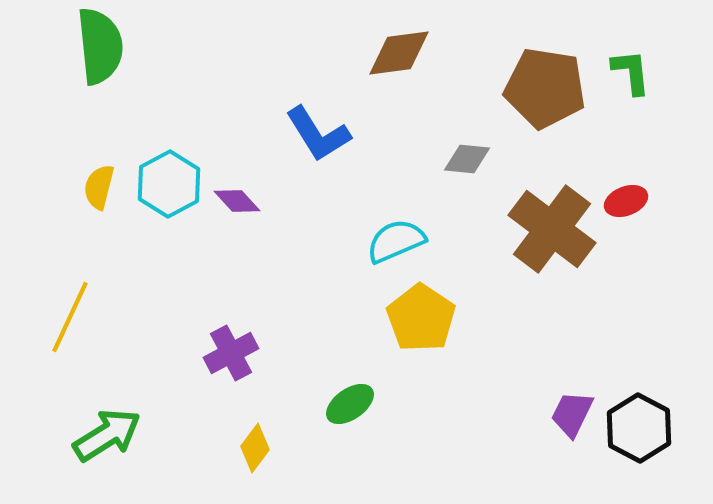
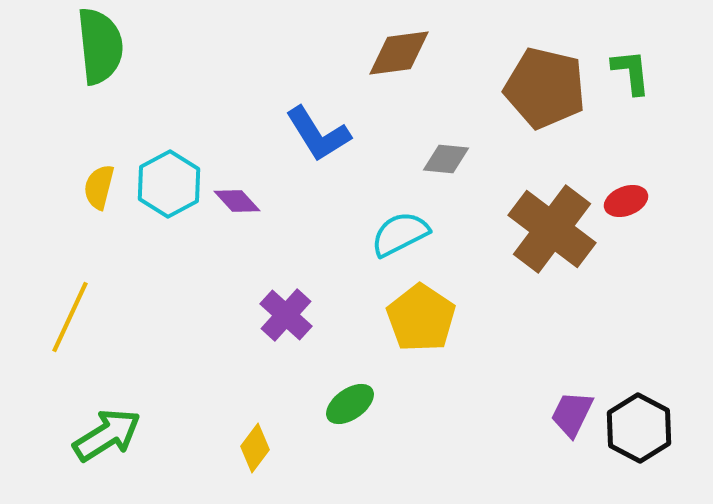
brown pentagon: rotated 4 degrees clockwise
gray diamond: moved 21 px left
cyan semicircle: moved 4 px right, 7 px up; rotated 4 degrees counterclockwise
purple cross: moved 55 px right, 38 px up; rotated 20 degrees counterclockwise
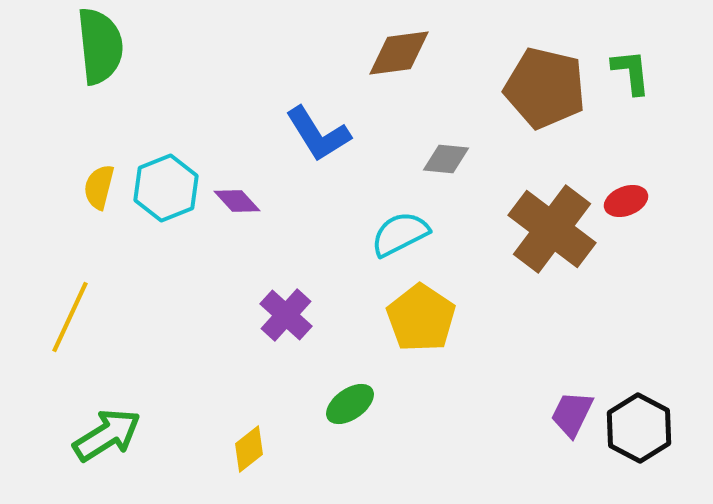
cyan hexagon: moved 3 px left, 4 px down; rotated 6 degrees clockwise
yellow diamond: moved 6 px left, 1 px down; rotated 15 degrees clockwise
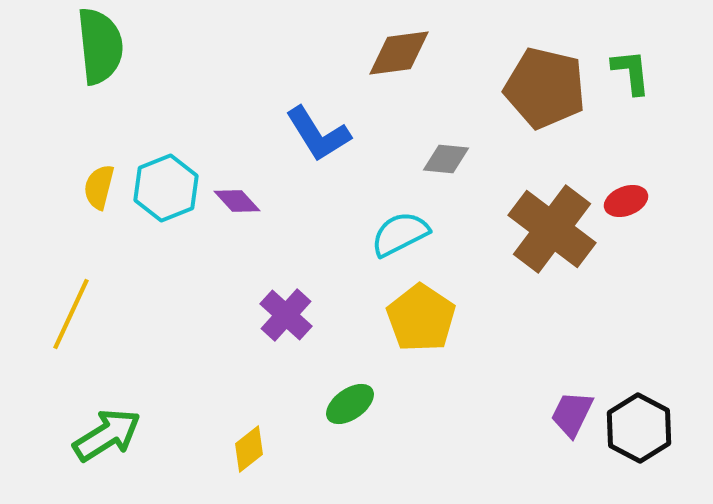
yellow line: moved 1 px right, 3 px up
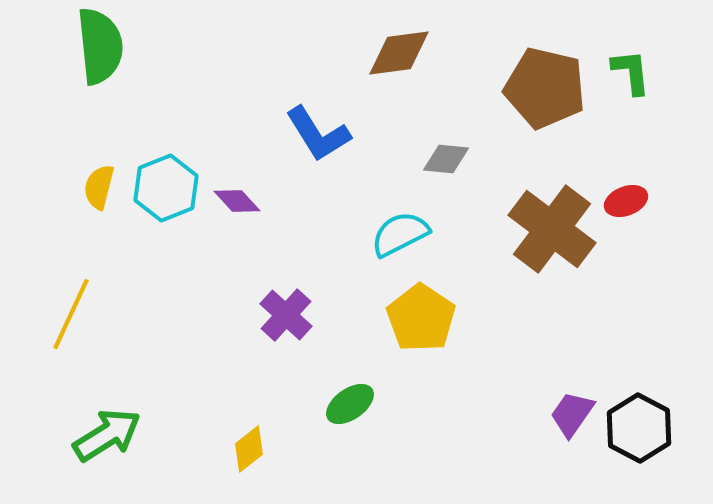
purple trapezoid: rotated 9 degrees clockwise
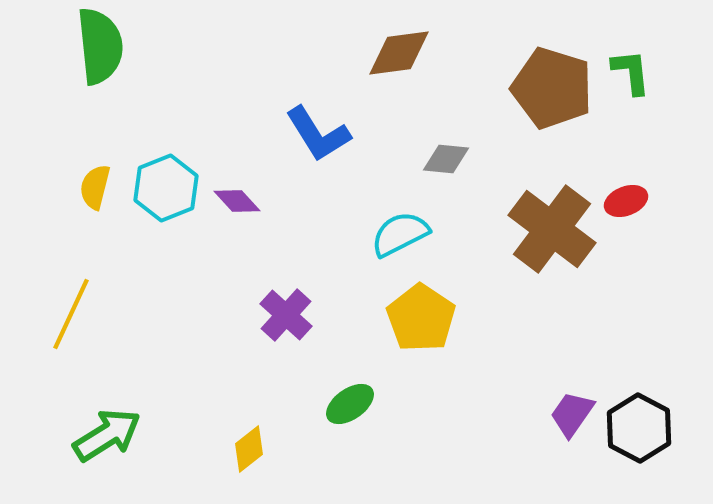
brown pentagon: moved 7 px right; rotated 4 degrees clockwise
yellow semicircle: moved 4 px left
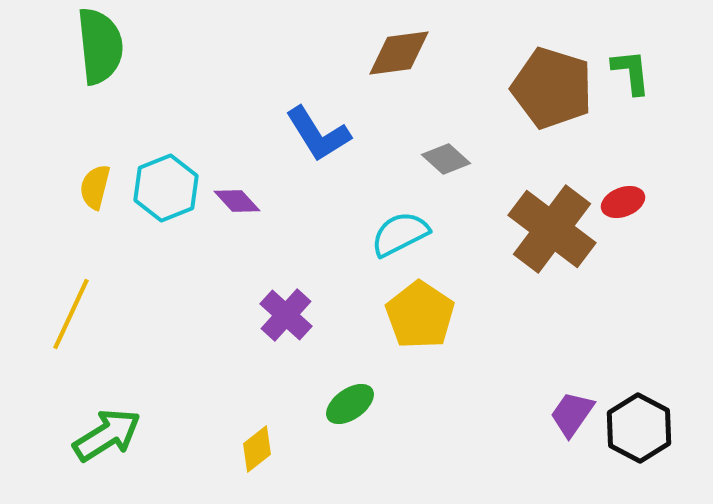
gray diamond: rotated 36 degrees clockwise
red ellipse: moved 3 px left, 1 px down
yellow pentagon: moved 1 px left, 3 px up
yellow diamond: moved 8 px right
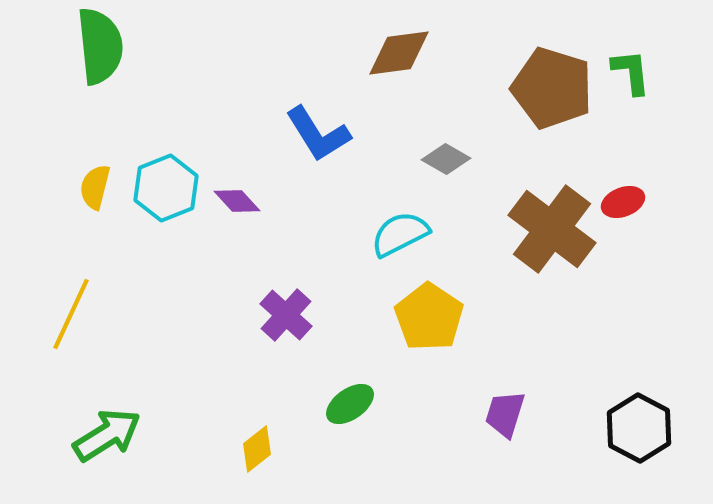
gray diamond: rotated 12 degrees counterclockwise
yellow pentagon: moved 9 px right, 2 px down
purple trapezoid: moved 67 px left; rotated 18 degrees counterclockwise
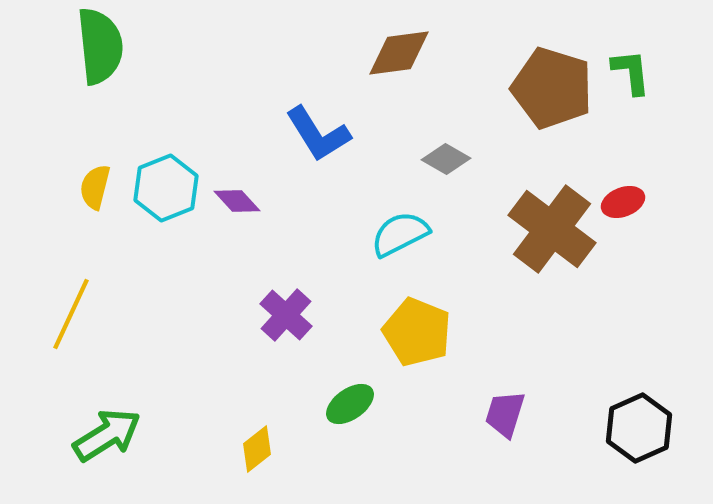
yellow pentagon: moved 12 px left, 15 px down; rotated 12 degrees counterclockwise
black hexagon: rotated 8 degrees clockwise
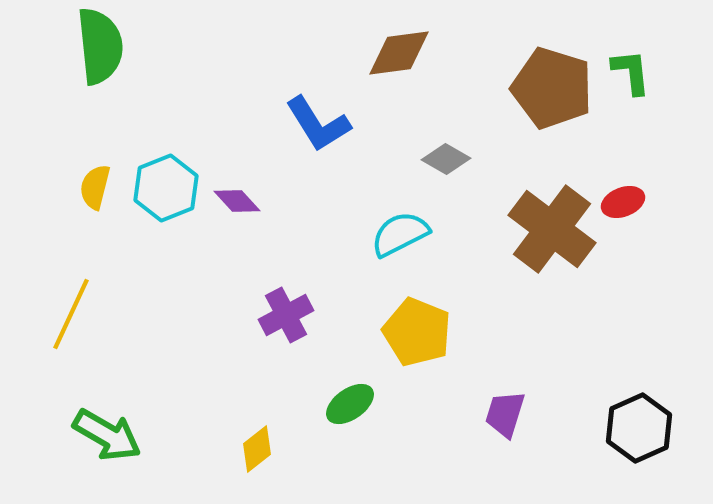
blue L-shape: moved 10 px up
purple cross: rotated 20 degrees clockwise
green arrow: rotated 62 degrees clockwise
